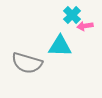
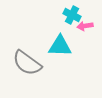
cyan cross: rotated 18 degrees counterclockwise
gray semicircle: rotated 20 degrees clockwise
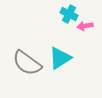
cyan cross: moved 3 px left, 1 px up
cyan triangle: moved 12 px down; rotated 35 degrees counterclockwise
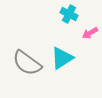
pink arrow: moved 5 px right, 7 px down; rotated 21 degrees counterclockwise
cyan triangle: moved 2 px right
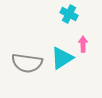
pink arrow: moved 7 px left, 11 px down; rotated 119 degrees clockwise
gray semicircle: rotated 28 degrees counterclockwise
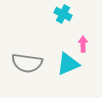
cyan cross: moved 6 px left
cyan triangle: moved 6 px right, 6 px down; rotated 10 degrees clockwise
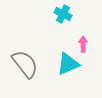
gray semicircle: moved 2 px left, 1 px down; rotated 136 degrees counterclockwise
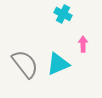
cyan triangle: moved 10 px left
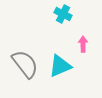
cyan triangle: moved 2 px right, 2 px down
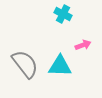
pink arrow: moved 1 px down; rotated 70 degrees clockwise
cyan triangle: rotated 25 degrees clockwise
